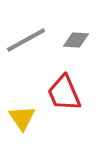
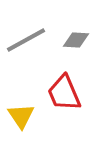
yellow triangle: moved 1 px left, 2 px up
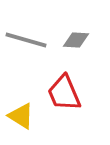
gray line: rotated 45 degrees clockwise
yellow triangle: rotated 24 degrees counterclockwise
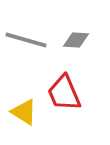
yellow triangle: moved 3 px right, 4 px up
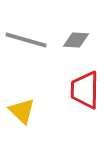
red trapezoid: moved 21 px right, 3 px up; rotated 24 degrees clockwise
yellow triangle: moved 2 px left, 1 px up; rotated 12 degrees clockwise
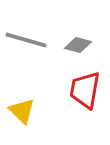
gray diamond: moved 2 px right, 5 px down; rotated 12 degrees clockwise
red trapezoid: rotated 9 degrees clockwise
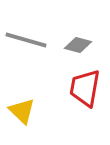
red trapezoid: moved 2 px up
